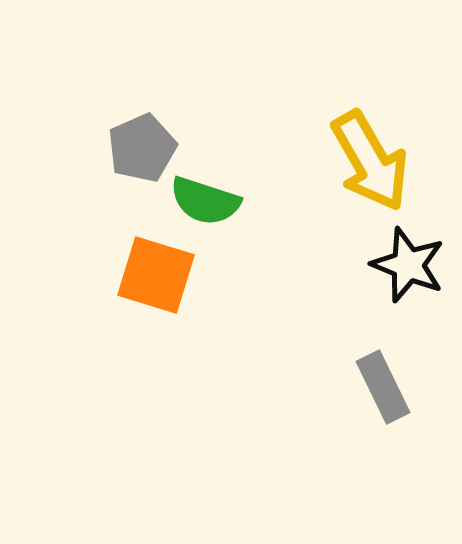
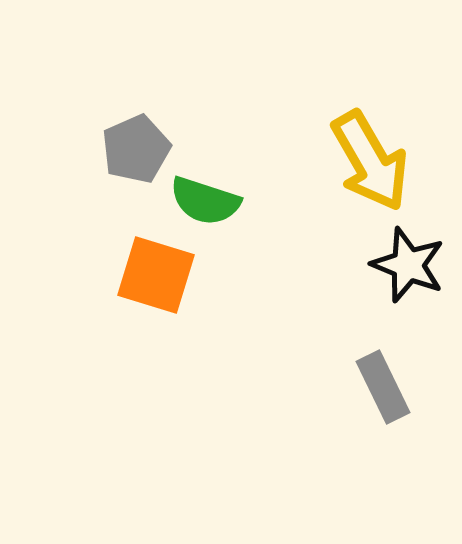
gray pentagon: moved 6 px left, 1 px down
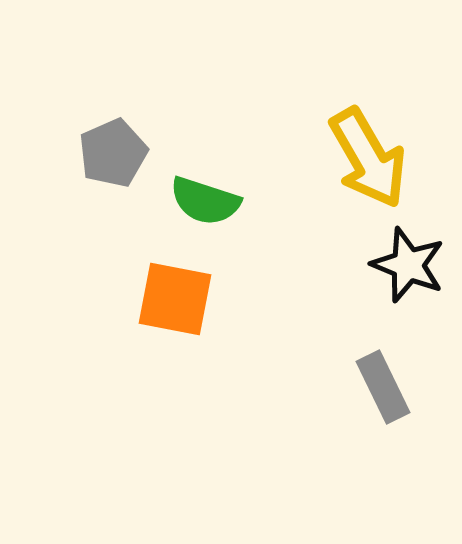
gray pentagon: moved 23 px left, 4 px down
yellow arrow: moved 2 px left, 3 px up
orange square: moved 19 px right, 24 px down; rotated 6 degrees counterclockwise
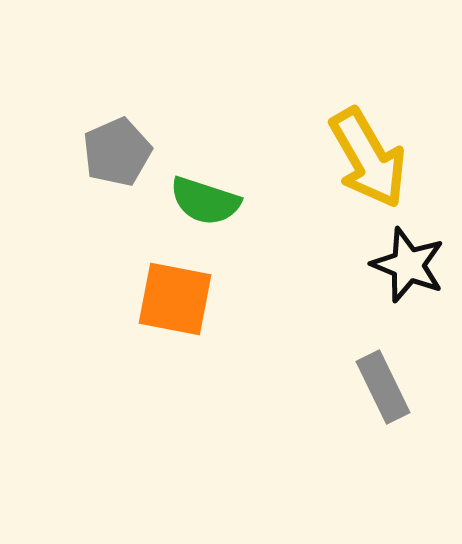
gray pentagon: moved 4 px right, 1 px up
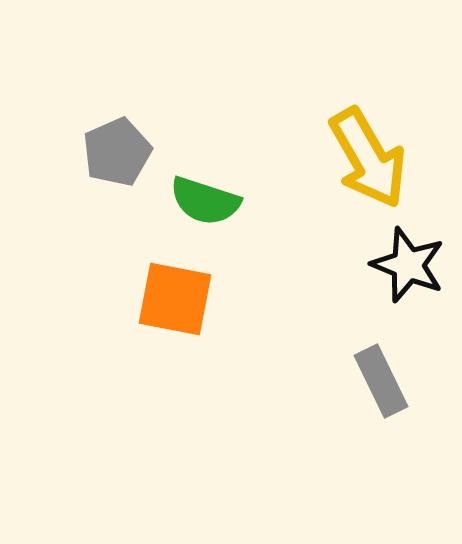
gray rectangle: moved 2 px left, 6 px up
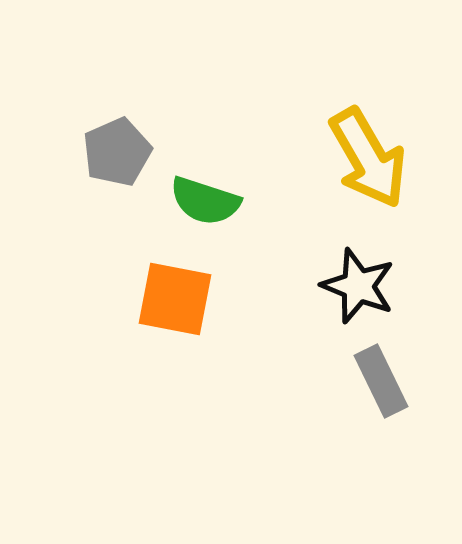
black star: moved 50 px left, 21 px down
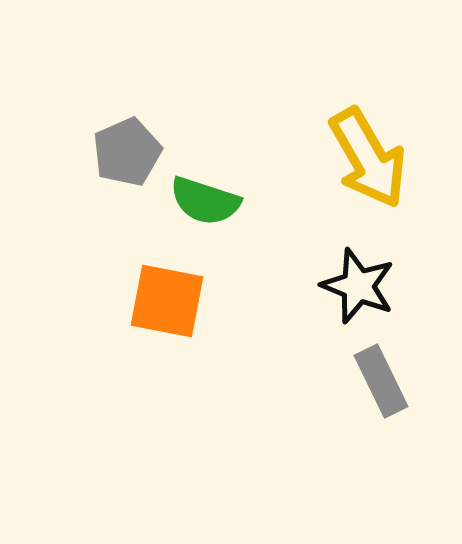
gray pentagon: moved 10 px right
orange square: moved 8 px left, 2 px down
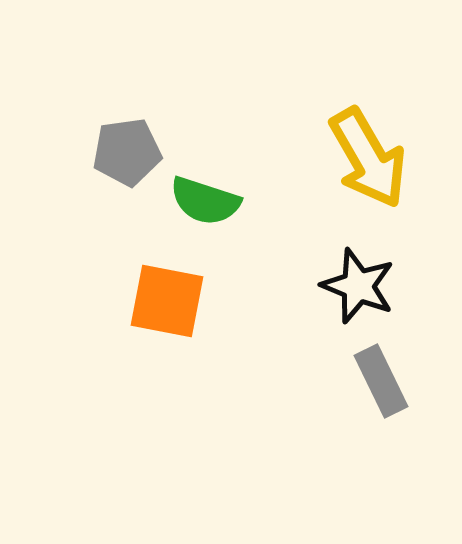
gray pentagon: rotated 16 degrees clockwise
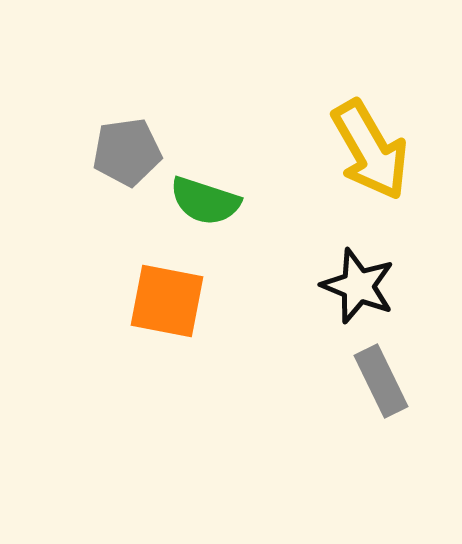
yellow arrow: moved 2 px right, 8 px up
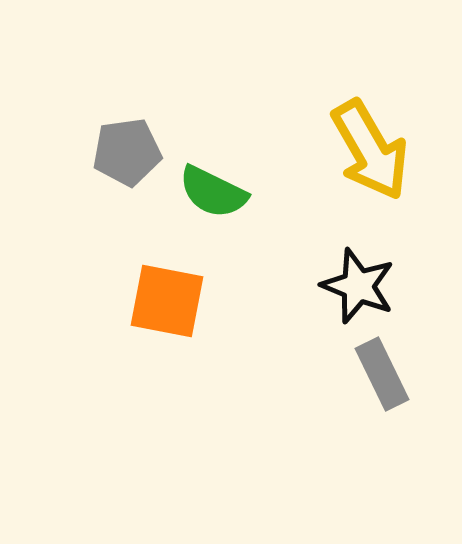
green semicircle: moved 8 px right, 9 px up; rotated 8 degrees clockwise
gray rectangle: moved 1 px right, 7 px up
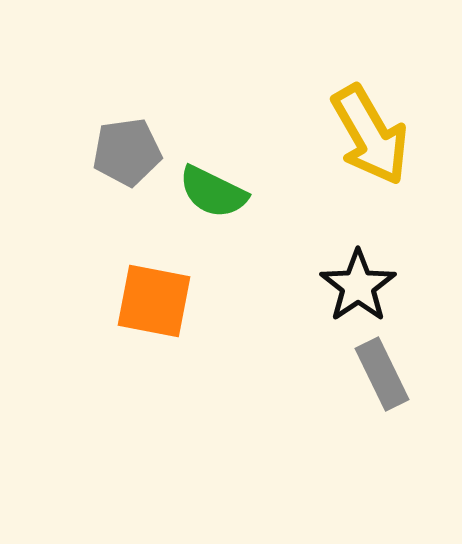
yellow arrow: moved 15 px up
black star: rotated 16 degrees clockwise
orange square: moved 13 px left
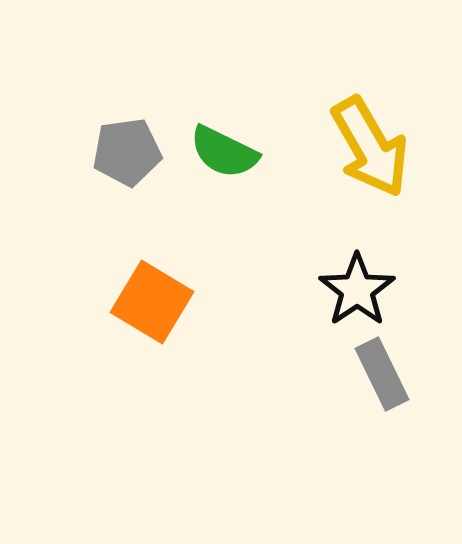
yellow arrow: moved 12 px down
green semicircle: moved 11 px right, 40 px up
black star: moved 1 px left, 4 px down
orange square: moved 2 px left, 1 px down; rotated 20 degrees clockwise
